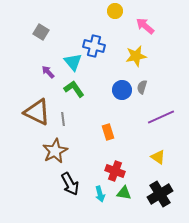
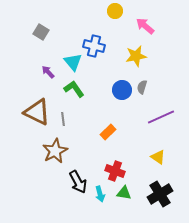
orange rectangle: rotated 63 degrees clockwise
black arrow: moved 8 px right, 2 px up
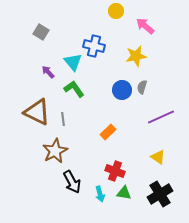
yellow circle: moved 1 px right
black arrow: moved 6 px left
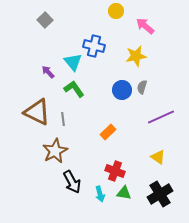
gray square: moved 4 px right, 12 px up; rotated 14 degrees clockwise
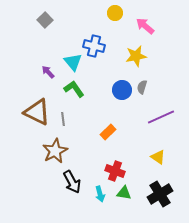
yellow circle: moved 1 px left, 2 px down
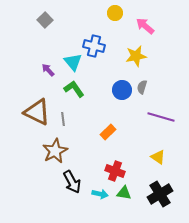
purple arrow: moved 2 px up
purple line: rotated 40 degrees clockwise
cyan arrow: rotated 63 degrees counterclockwise
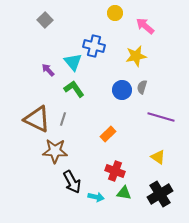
brown triangle: moved 7 px down
gray line: rotated 24 degrees clockwise
orange rectangle: moved 2 px down
brown star: rotated 30 degrees clockwise
cyan arrow: moved 4 px left, 3 px down
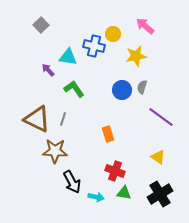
yellow circle: moved 2 px left, 21 px down
gray square: moved 4 px left, 5 px down
cyan triangle: moved 5 px left, 5 px up; rotated 42 degrees counterclockwise
purple line: rotated 20 degrees clockwise
orange rectangle: rotated 63 degrees counterclockwise
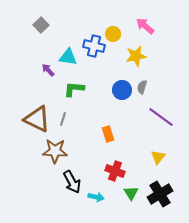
green L-shape: rotated 50 degrees counterclockwise
yellow triangle: rotated 35 degrees clockwise
green triangle: moved 7 px right; rotated 49 degrees clockwise
